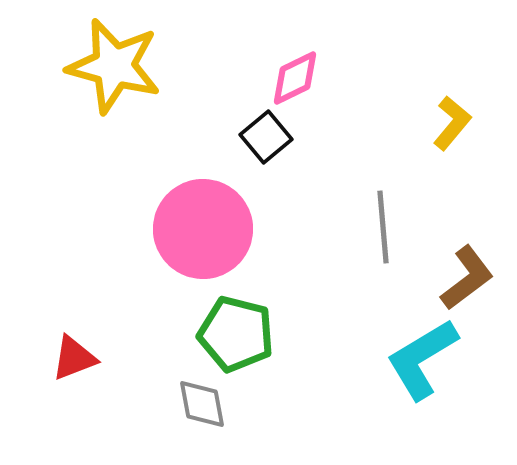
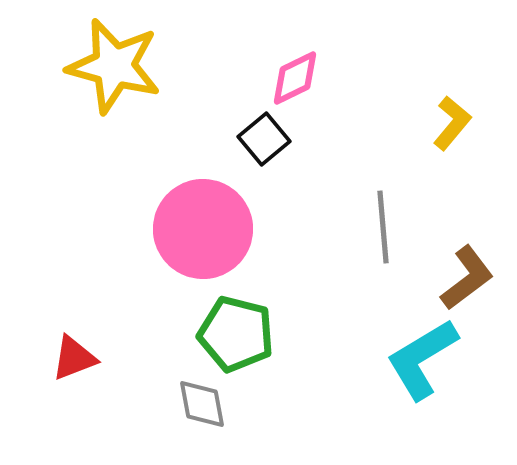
black square: moved 2 px left, 2 px down
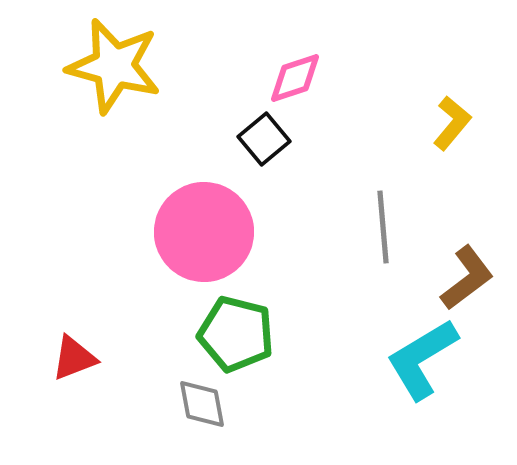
pink diamond: rotated 8 degrees clockwise
pink circle: moved 1 px right, 3 px down
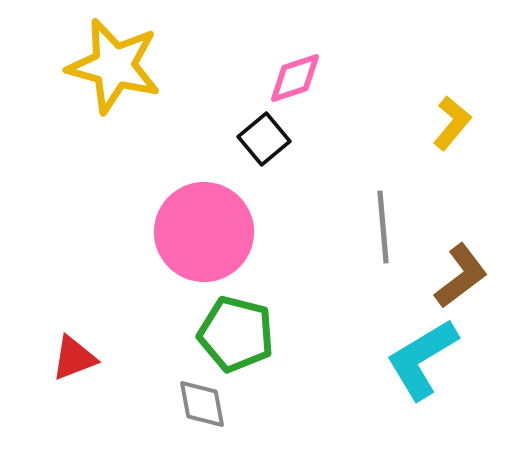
brown L-shape: moved 6 px left, 2 px up
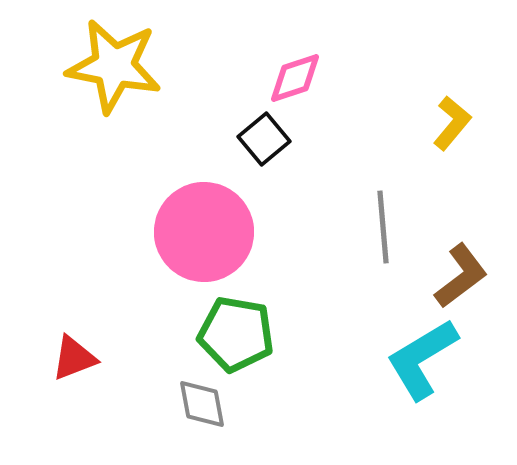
yellow star: rotated 4 degrees counterclockwise
green pentagon: rotated 4 degrees counterclockwise
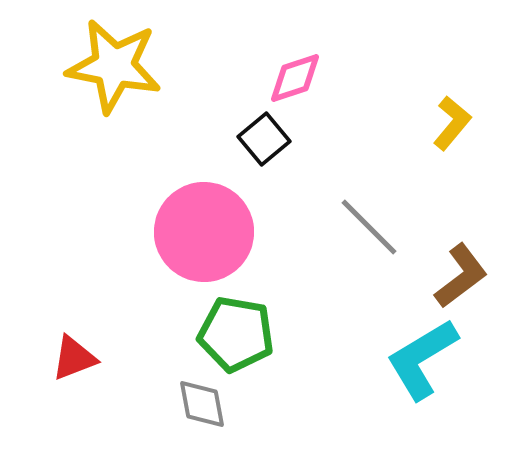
gray line: moved 14 px left; rotated 40 degrees counterclockwise
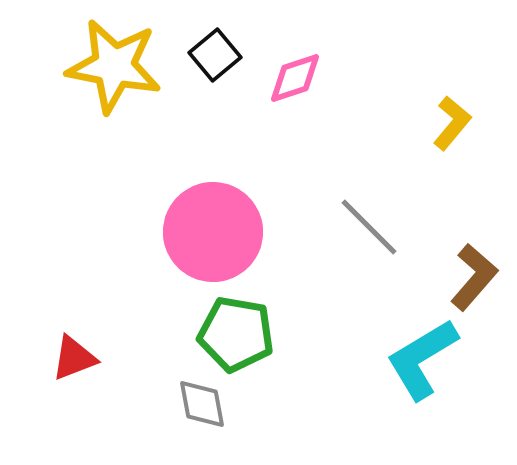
black square: moved 49 px left, 84 px up
pink circle: moved 9 px right
brown L-shape: moved 13 px right, 1 px down; rotated 12 degrees counterclockwise
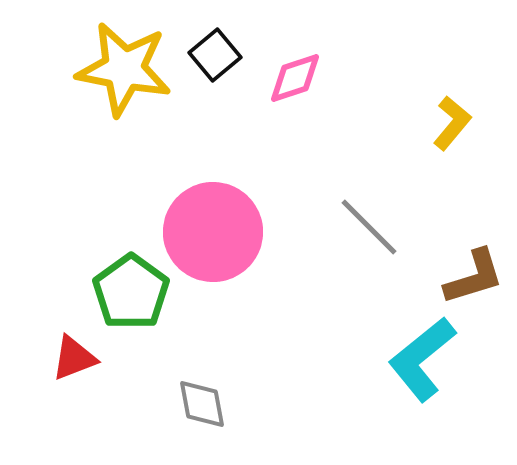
yellow star: moved 10 px right, 3 px down
brown L-shape: rotated 32 degrees clockwise
green pentagon: moved 105 px left, 42 px up; rotated 26 degrees clockwise
cyan L-shape: rotated 8 degrees counterclockwise
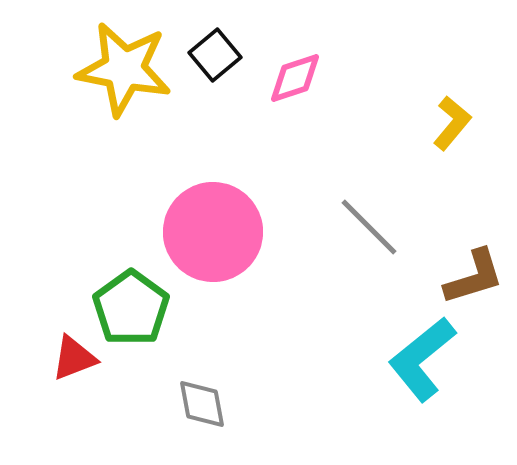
green pentagon: moved 16 px down
